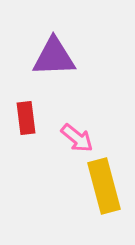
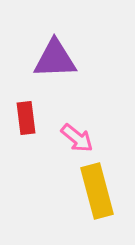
purple triangle: moved 1 px right, 2 px down
yellow rectangle: moved 7 px left, 5 px down
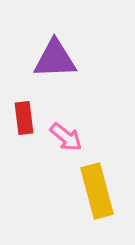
red rectangle: moved 2 px left
pink arrow: moved 11 px left, 1 px up
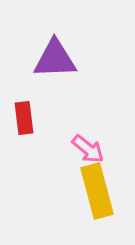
pink arrow: moved 22 px right, 12 px down
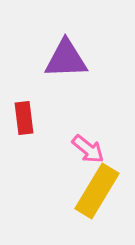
purple triangle: moved 11 px right
yellow rectangle: rotated 46 degrees clockwise
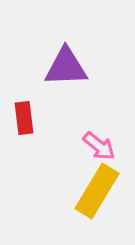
purple triangle: moved 8 px down
pink arrow: moved 11 px right, 3 px up
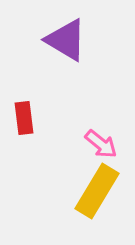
purple triangle: moved 27 px up; rotated 33 degrees clockwise
pink arrow: moved 2 px right, 2 px up
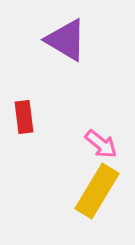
red rectangle: moved 1 px up
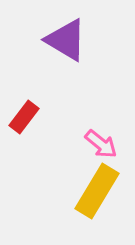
red rectangle: rotated 44 degrees clockwise
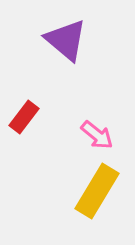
purple triangle: rotated 9 degrees clockwise
pink arrow: moved 4 px left, 9 px up
